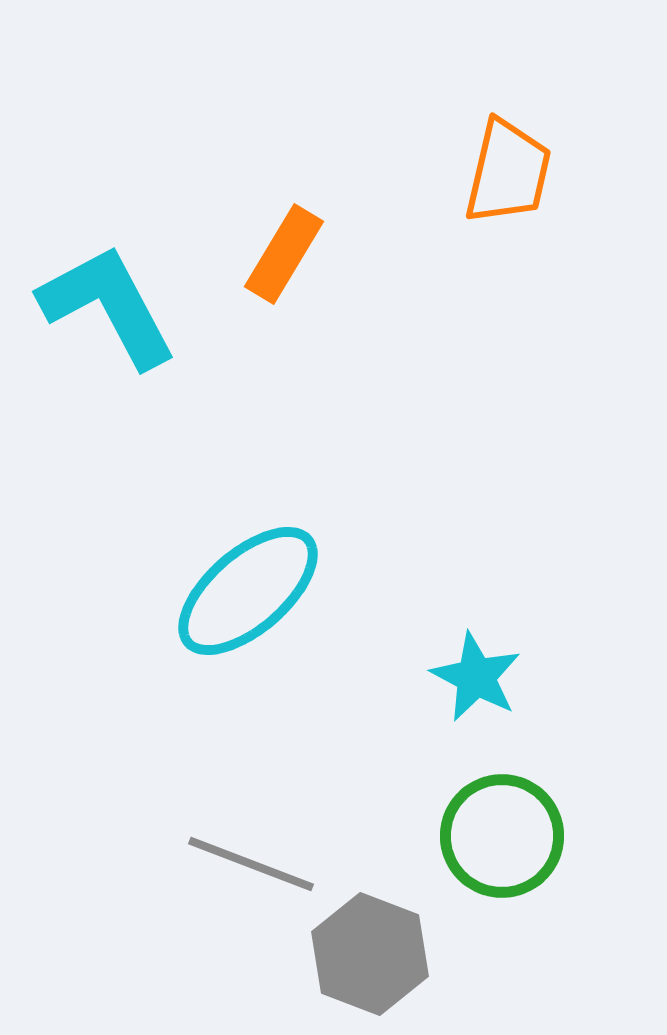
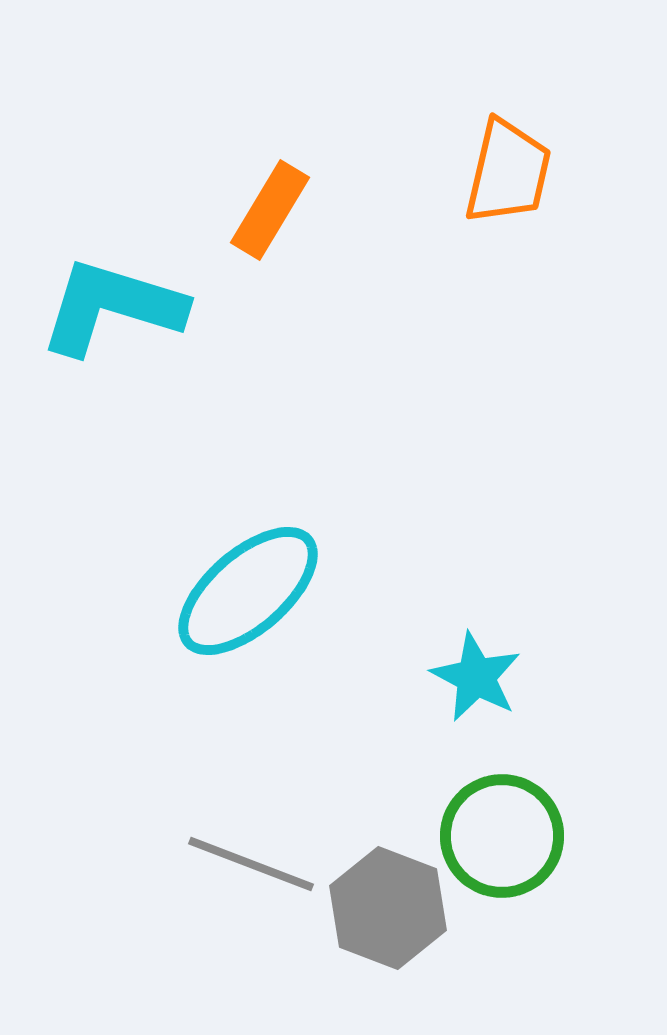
orange rectangle: moved 14 px left, 44 px up
cyan L-shape: moved 4 px right, 1 px down; rotated 45 degrees counterclockwise
gray hexagon: moved 18 px right, 46 px up
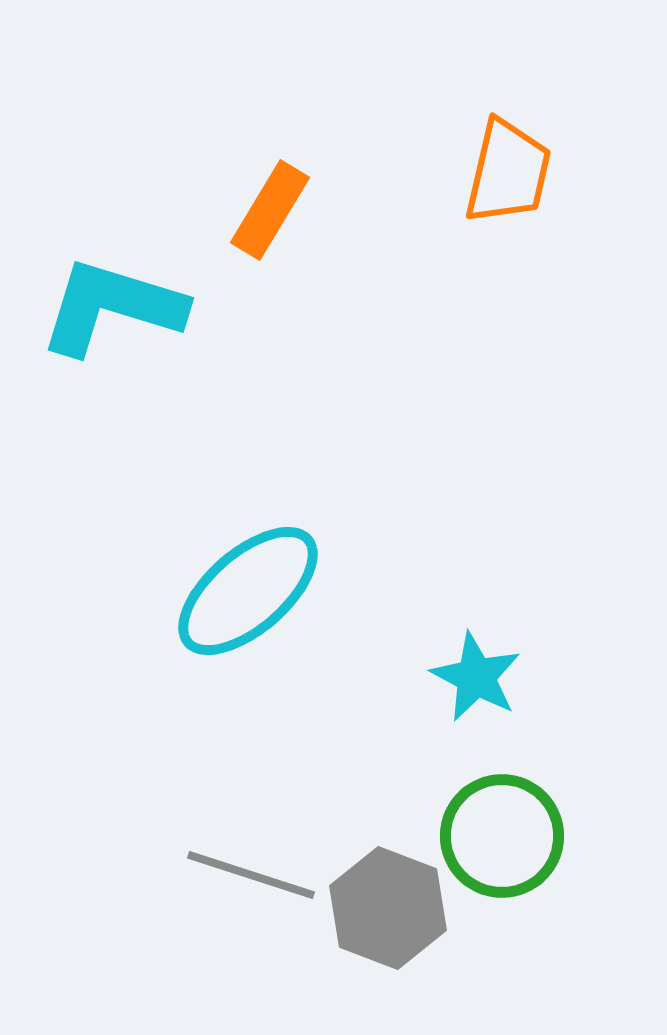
gray line: moved 11 px down; rotated 3 degrees counterclockwise
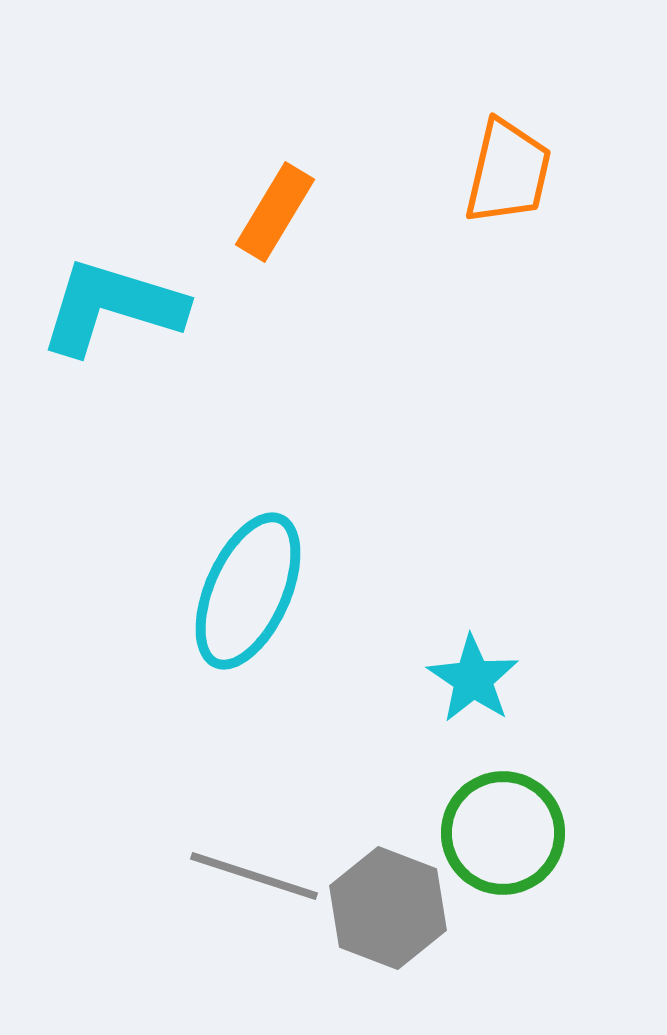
orange rectangle: moved 5 px right, 2 px down
cyan ellipse: rotated 25 degrees counterclockwise
cyan star: moved 3 px left, 2 px down; rotated 6 degrees clockwise
green circle: moved 1 px right, 3 px up
gray line: moved 3 px right, 1 px down
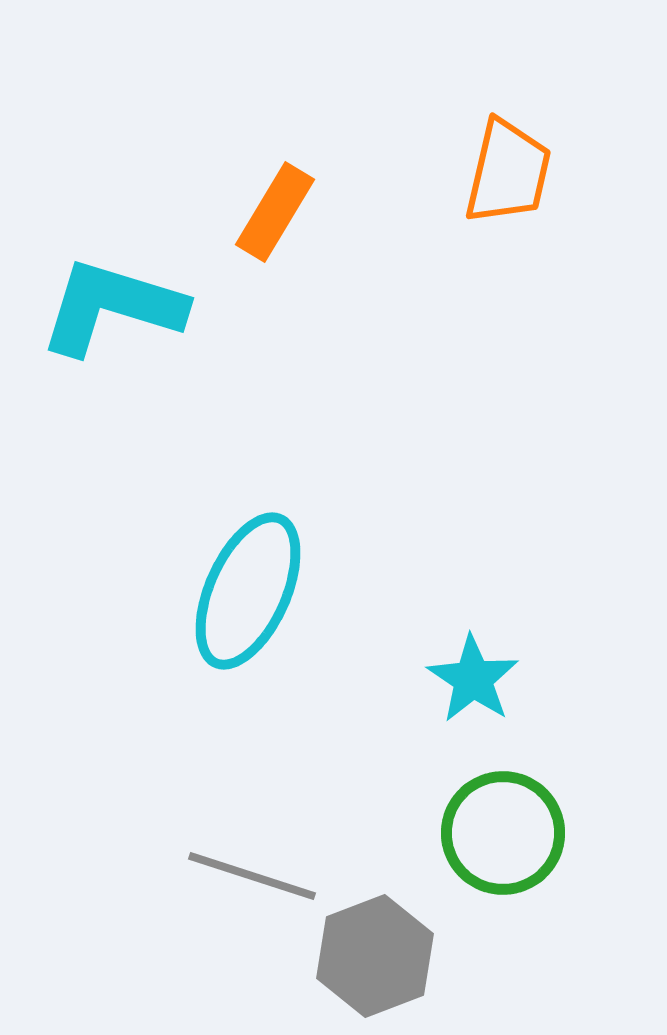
gray line: moved 2 px left
gray hexagon: moved 13 px left, 48 px down; rotated 18 degrees clockwise
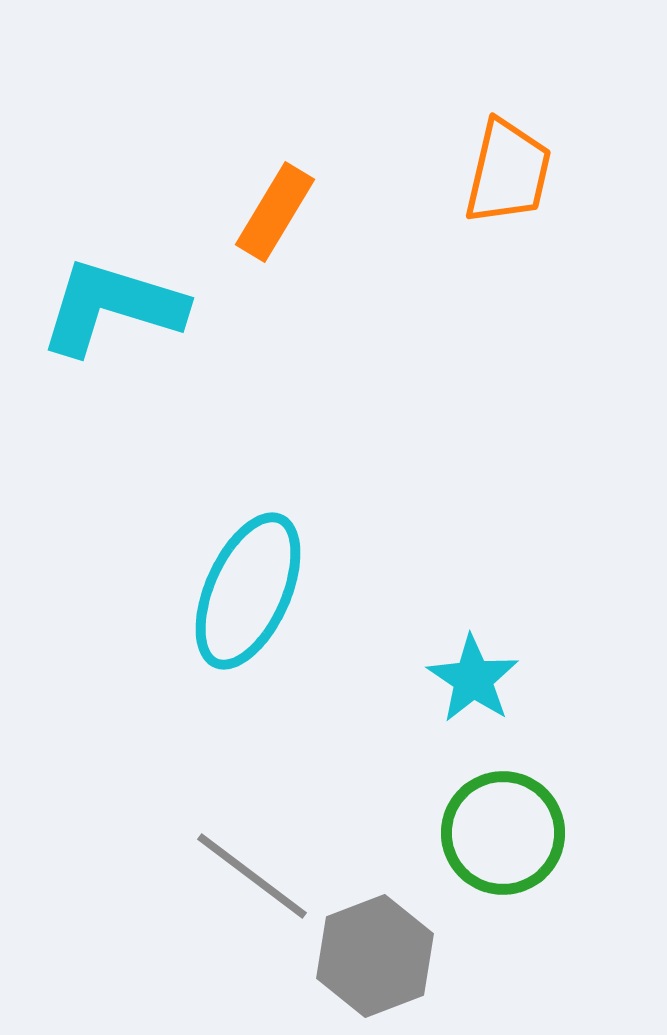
gray line: rotated 19 degrees clockwise
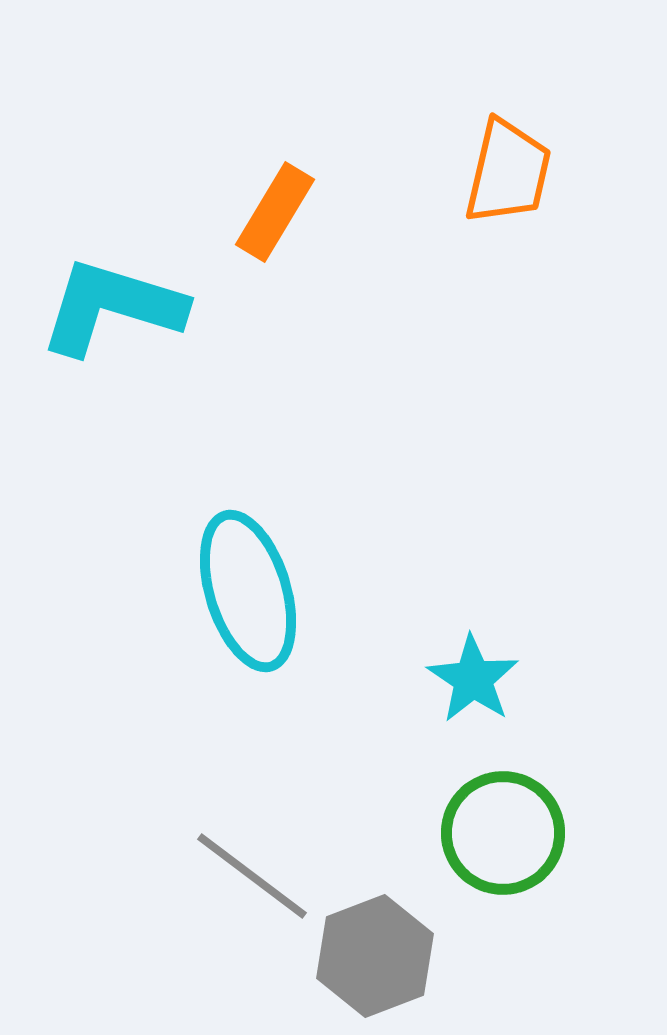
cyan ellipse: rotated 41 degrees counterclockwise
